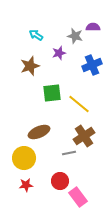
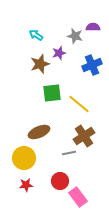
brown star: moved 10 px right, 2 px up
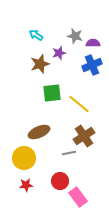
purple semicircle: moved 16 px down
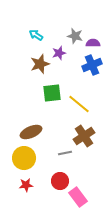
brown ellipse: moved 8 px left
gray line: moved 4 px left
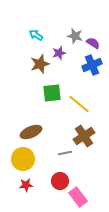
purple semicircle: rotated 32 degrees clockwise
yellow circle: moved 1 px left, 1 px down
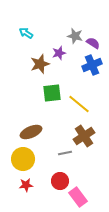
cyan arrow: moved 10 px left, 2 px up
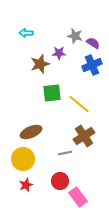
cyan arrow: rotated 32 degrees counterclockwise
purple star: rotated 16 degrees clockwise
red star: rotated 16 degrees counterclockwise
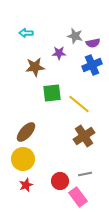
purple semicircle: rotated 136 degrees clockwise
brown star: moved 5 px left, 3 px down; rotated 12 degrees clockwise
brown ellipse: moved 5 px left; rotated 25 degrees counterclockwise
gray line: moved 20 px right, 21 px down
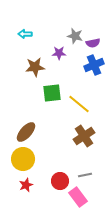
cyan arrow: moved 1 px left, 1 px down
blue cross: moved 2 px right
gray line: moved 1 px down
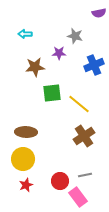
purple semicircle: moved 6 px right, 30 px up
brown ellipse: rotated 50 degrees clockwise
